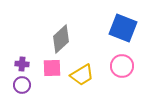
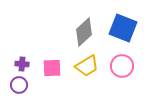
gray diamond: moved 23 px right, 7 px up
yellow trapezoid: moved 5 px right, 9 px up
purple circle: moved 3 px left
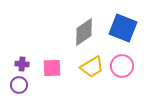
gray diamond: rotated 8 degrees clockwise
yellow trapezoid: moved 5 px right, 1 px down
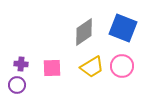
purple cross: moved 1 px left
purple circle: moved 2 px left
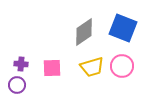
yellow trapezoid: rotated 15 degrees clockwise
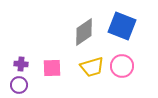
blue square: moved 1 px left, 2 px up
purple circle: moved 2 px right
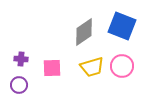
purple cross: moved 5 px up
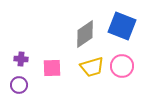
gray diamond: moved 1 px right, 2 px down
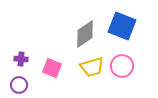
pink square: rotated 24 degrees clockwise
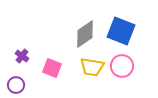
blue square: moved 1 px left, 5 px down
purple cross: moved 1 px right, 3 px up; rotated 32 degrees clockwise
yellow trapezoid: rotated 25 degrees clockwise
purple circle: moved 3 px left
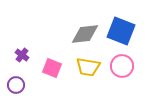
gray diamond: rotated 28 degrees clockwise
purple cross: moved 1 px up
yellow trapezoid: moved 4 px left
